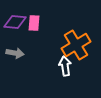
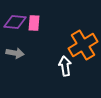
orange cross: moved 7 px right
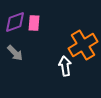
purple diamond: rotated 25 degrees counterclockwise
gray arrow: rotated 36 degrees clockwise
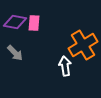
purple diamond: rotated 30 degrees clockwise
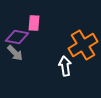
purple diamond: moved 2 px right, 15 px down
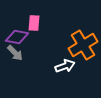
white arrow: rotated 78 degrees clockwise
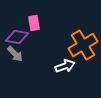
pink rectangle: rotated 14 degrees counterclockwise
gray arrow: moved 1 px down
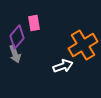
purple diamond: rotated 60 degrees counterclockwise
gray arrow: rotated 24 degrees clockwise
white arrow: moved 2 px left
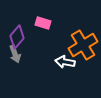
pink rectangle: moved 9 px right; rotated 63 degrees counterclockwise
white arrow: moved 2 px right, 4 px up; rotated 150 degrees counterclockwise
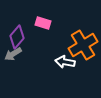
gray arrow: moved 2 px left; rotated 78 degrees clockwise
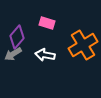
pink rectangle: moved 4 px right
white arrow: moved 20 px left, 7 px up
